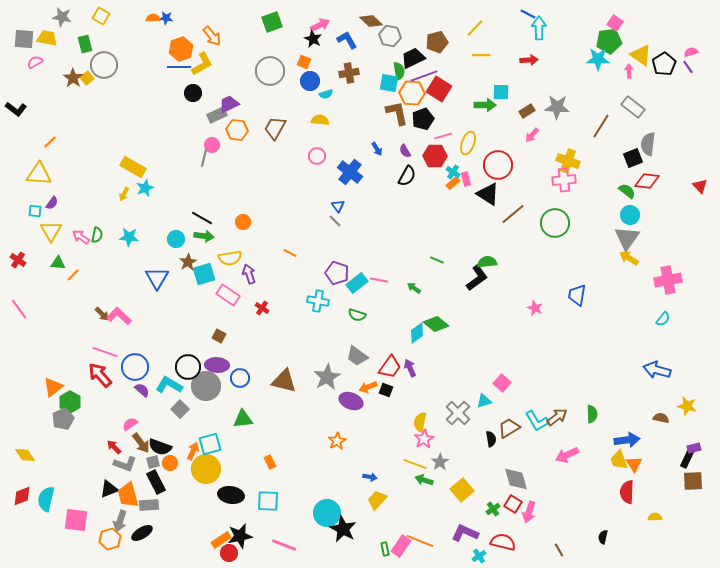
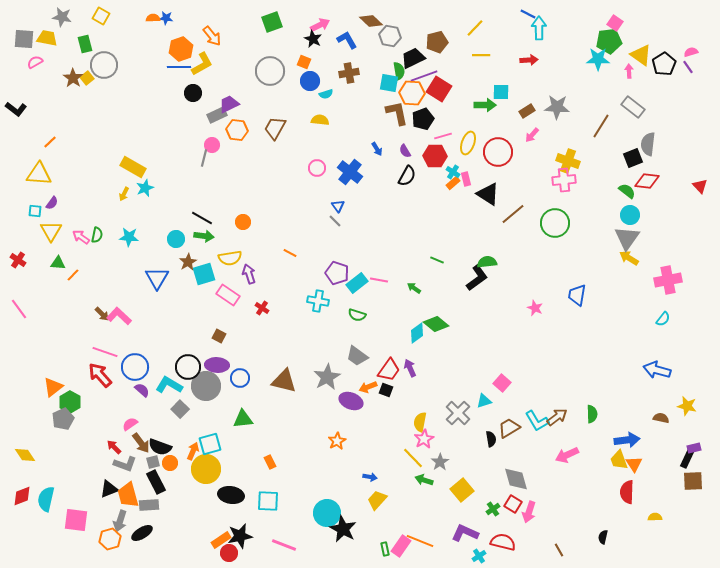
pink circle at (317, 156): moved 12 px down
red circle at (498, 165): moved 13 px up
red trapezoid at (390, 367): moved 1 px left, 3 px down
yellow line at (415, 464): moved 2 px left, 6 px up; rotated 25 degrees clockwise
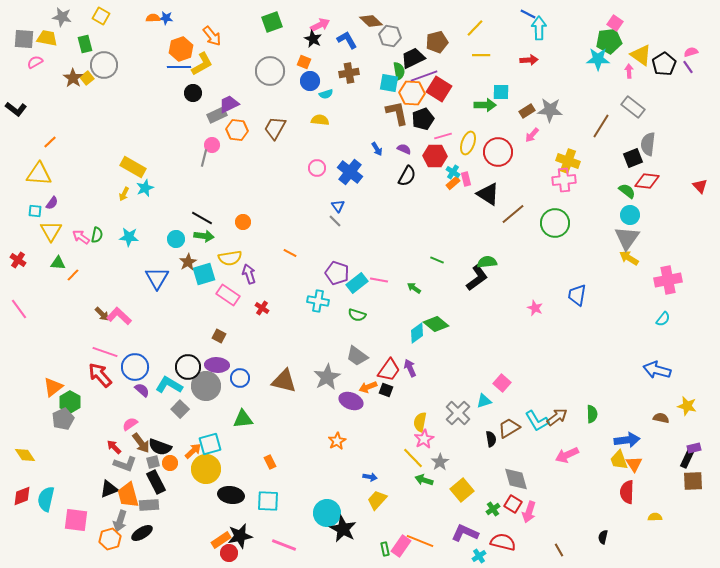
gray star at (557, 107): moved 7 px left, 3 px down
purple semicircle at (405, 151): moved 1 px left, 2 px up; rotated 144 degrees clockwise
orange arrow at (193, 451): rotated 24 degrees clockwise
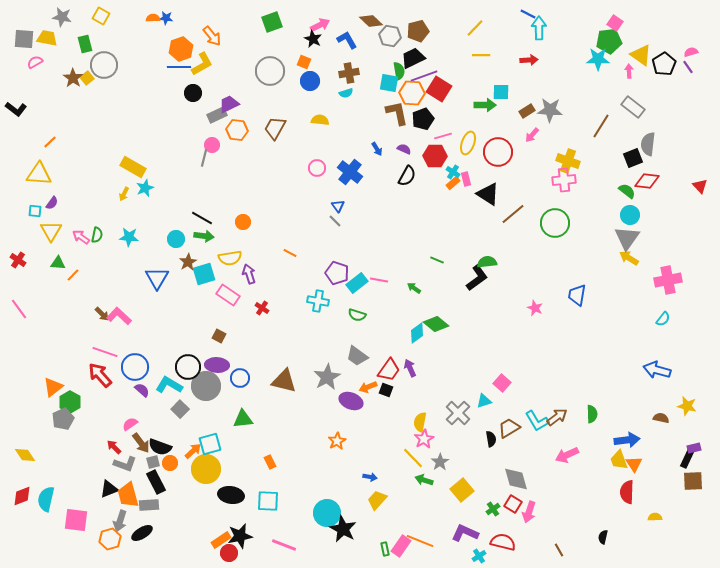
brown pentagon at (437, 42): moved 19 px left, 11 px up
cyan semicircle at (326, 94): moved 20 px right, 1 px up
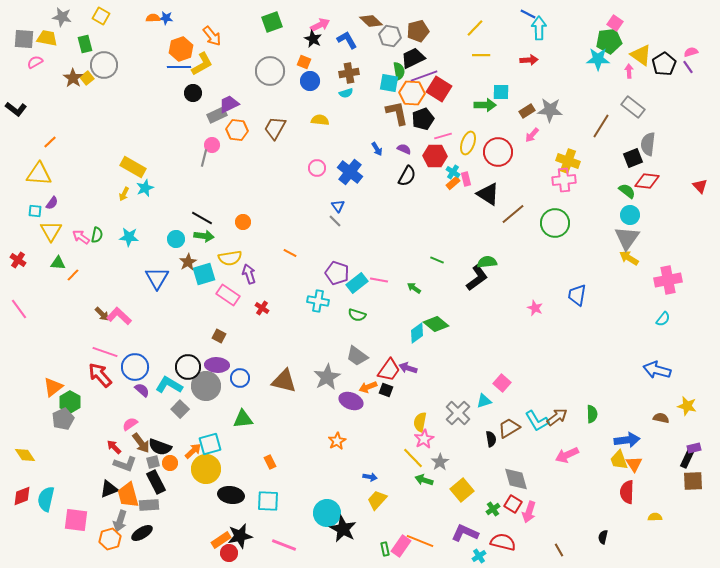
purple arrow at (410, 368): moved 2 px left; rotated 48 degrees counterclockwise
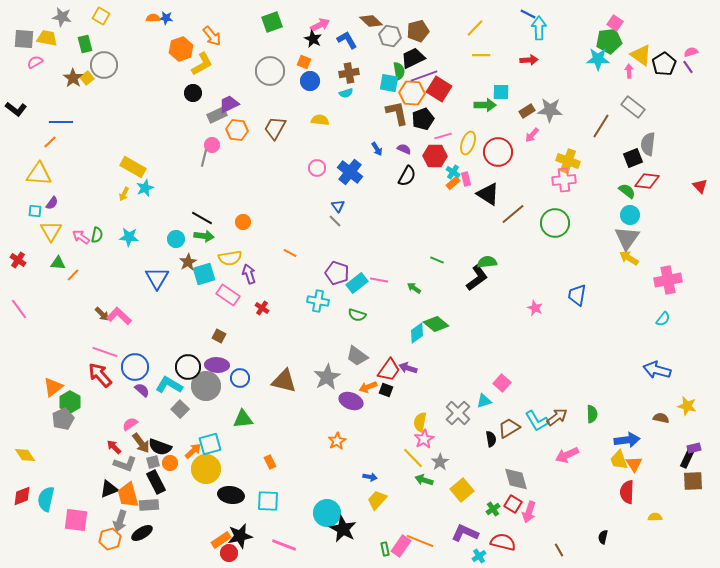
blue line at (179, 67): moved 118 px left, 55 px down
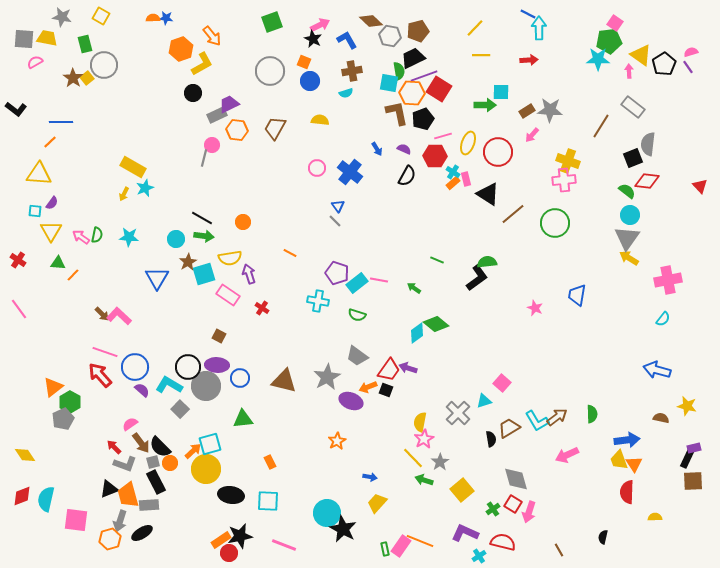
brown cross at (349, 73): moved 3 px right, 2 px up
black semicircle at (160, 447): rotated 25 degrees clockwise
yellow trapezoid at (377, 500): moved 3 px down
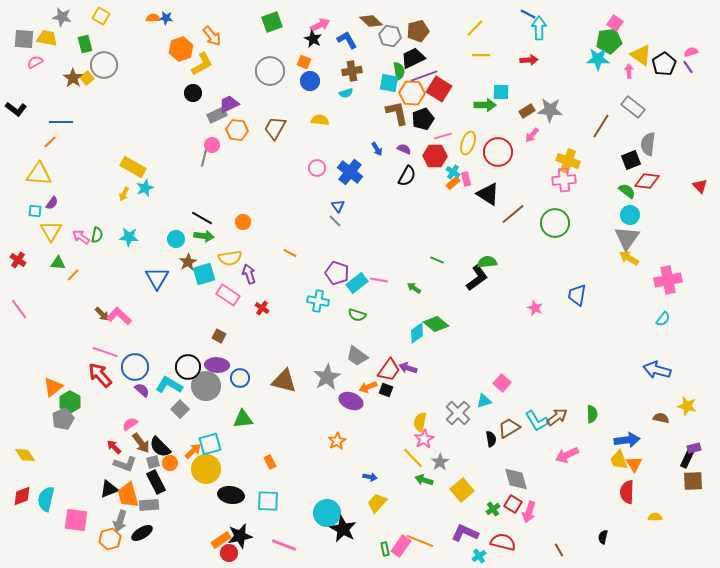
black square at (633, 158): moved 2 px left, 2 px down
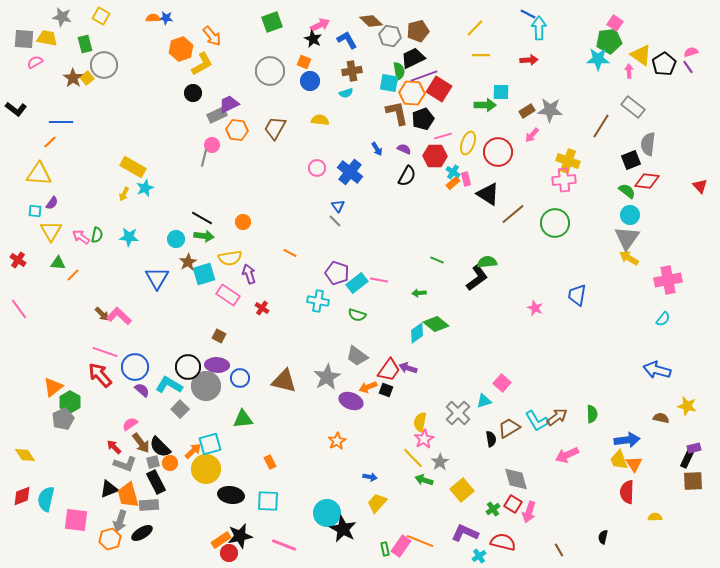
green arrow at (414, 288): moved 5 px right, 5 px down; rotated 40 degrees counterclockwise
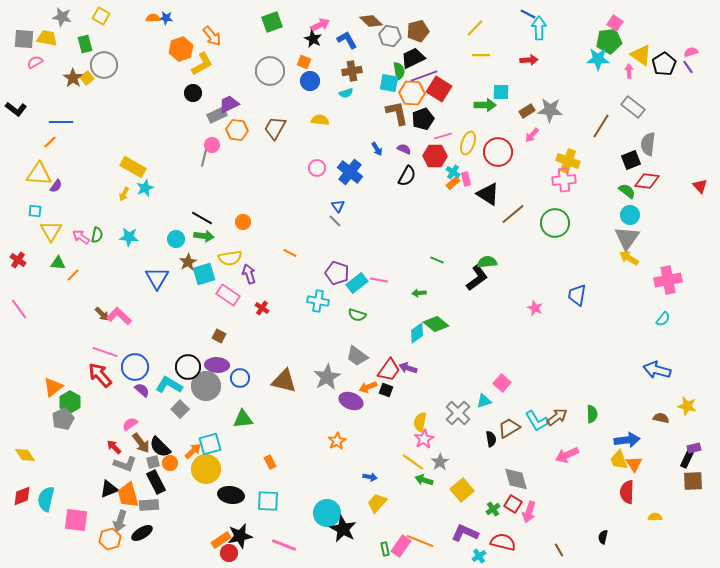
purple semicircle at (52, 203): moved 4 px right, 17 px up
yellow line at (413, 458): moved 4 px down; rotated 10 degrees counterclockwise
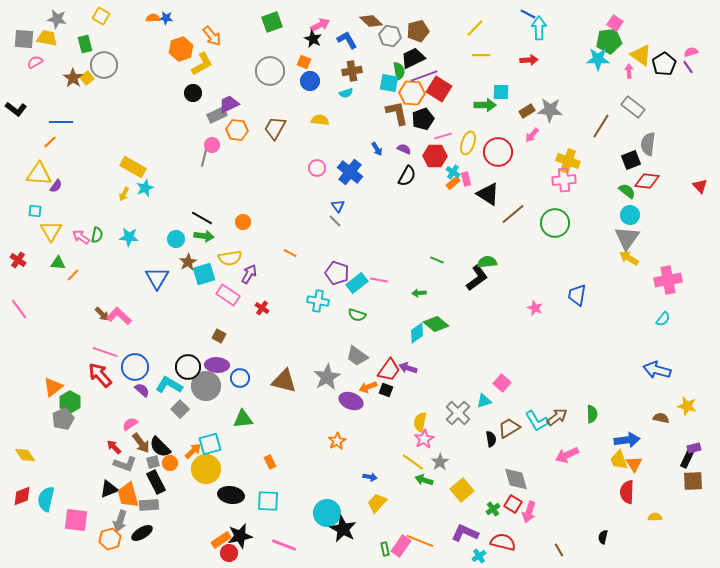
gray star at (62, 17): moved 5 px left, 2 px down
purple arrow at (249, 274): rotated 48 degrees clockwise
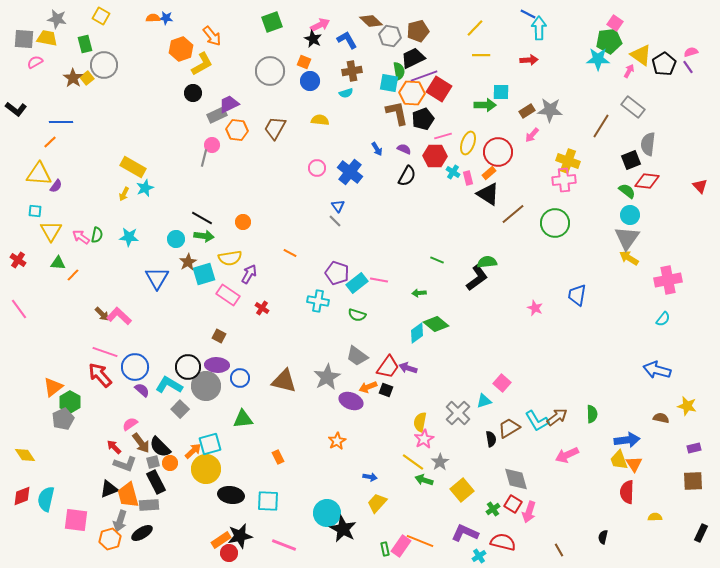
pink arrow at (629, 71): rotated 32 degrees clockwise
pink rectangle at (466, 179): moved 2 px right, 1 px up
orange rectangle at (453, 183): moved 36 px right, 10 px up
red trapezoid at (389, 370): moved 1 px left, 3 px up
black rectangle at (687, 459): moved 14 px right, 74 px down
orange rectangle at (270, 462): moved 8 px right, 5 px up
